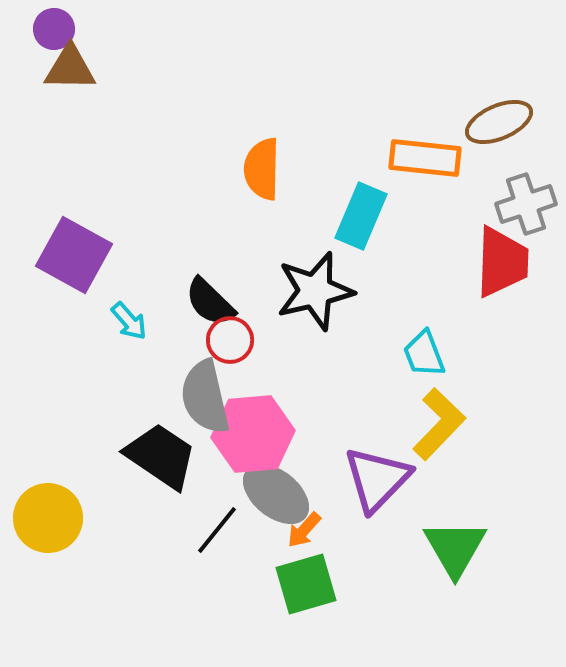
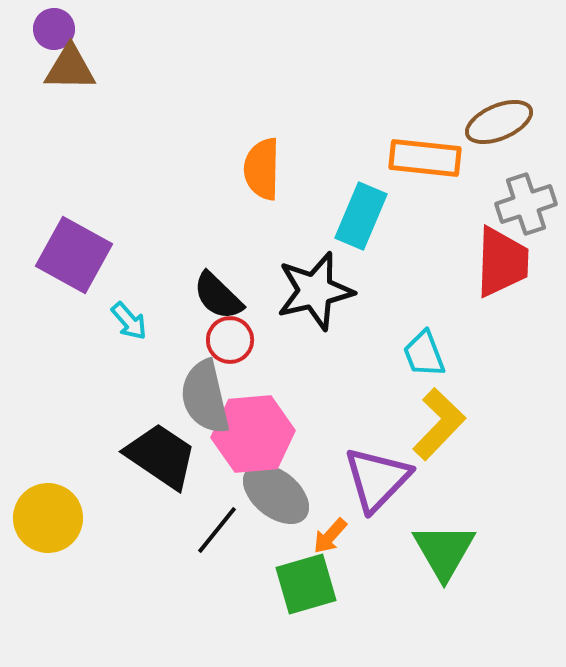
black semicircle: moved 8 px right, 6 px up
orange arrow: moved 26 px right, 6 px down
green triangle: moved 11 px left, 3 px down
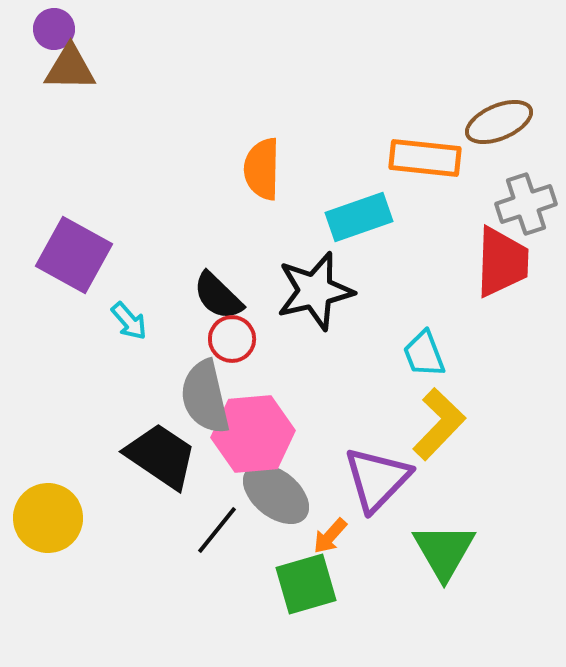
cyan rectangle: moved 2 px left, 1 px down; rotated 48 degrees clockwise
red circle: moved 2 px right, 1 px up
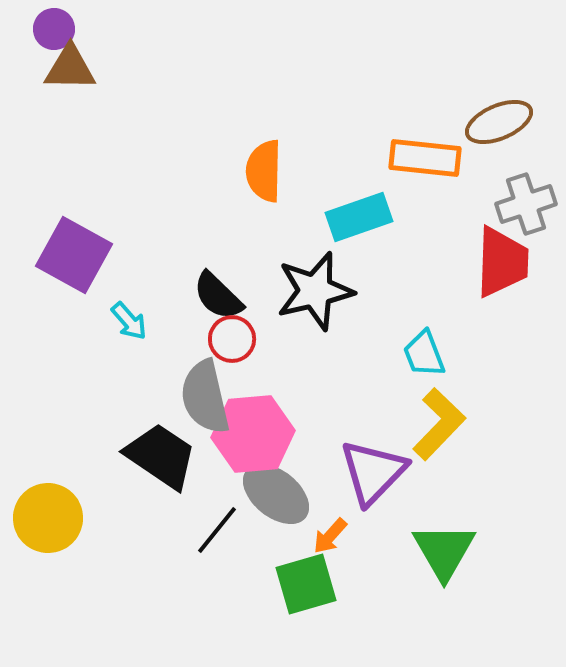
orange semicircle: moved 2 px right, 2 px down
purple triangle: moved 4 px left, 7 px up
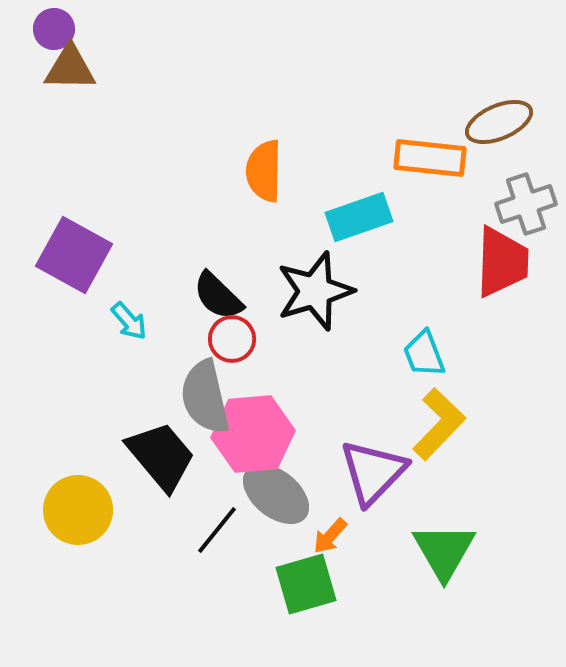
orange rectangle: moved 5 px right
black star: rotated 4 degrees counterclockwise
black trapezoid: rotated 16 degrees clockwise
yellow circle: moved 30 px right, 8 px up
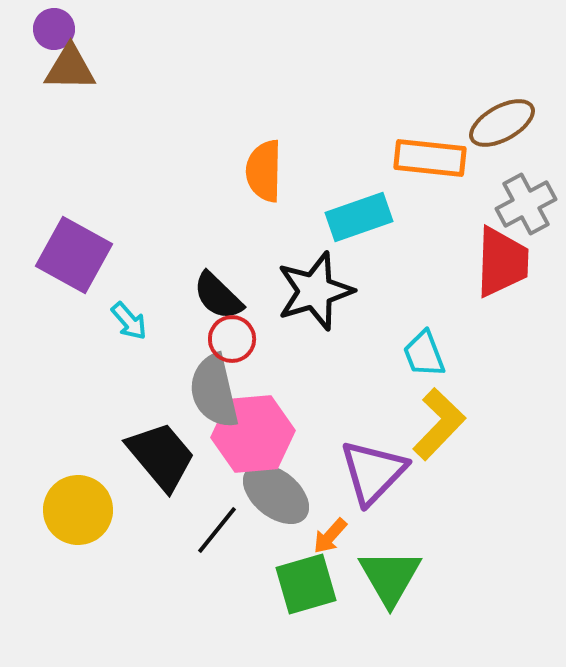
brown ellipse: moved 3 px right, 1 px down; rotated 6 degrees counterclockwise
gray cross: rotated 10 degrees counterclockwise
gray semicircle: moved 9 px right, 6 px up
green triangle: moved 54 px left, 26 px down
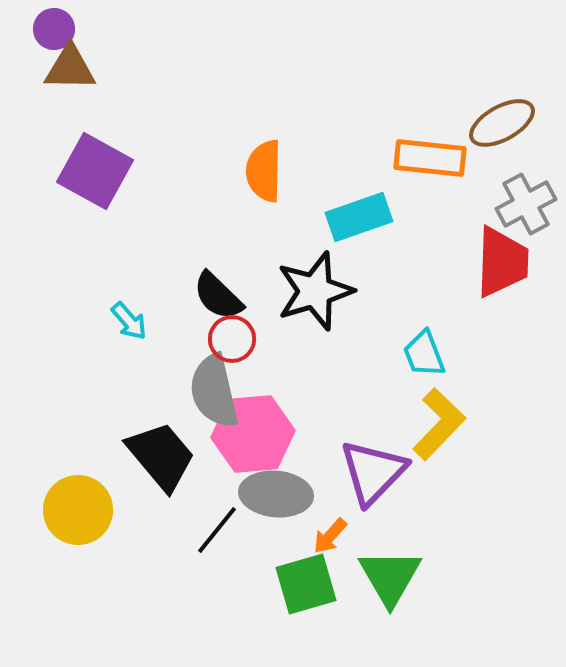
purple square: moved 21 px right, 84 px up
gray ellipse: rotated 34 degrees counterclockwise
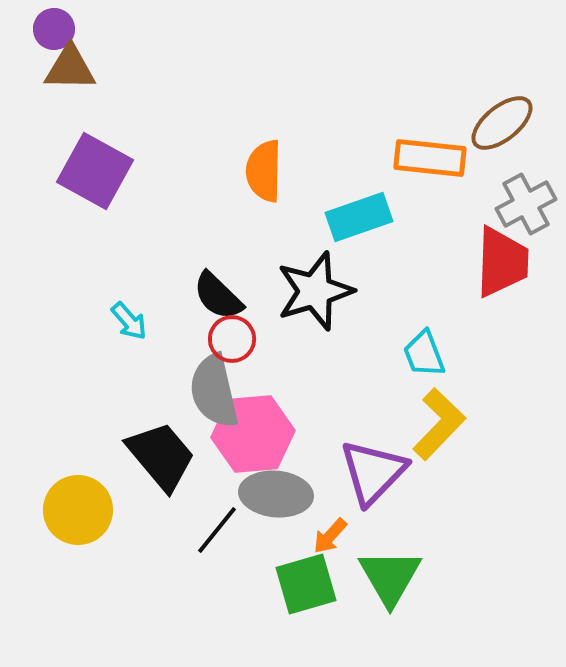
brown ellipse: rotated 10 degrees counterclockwise
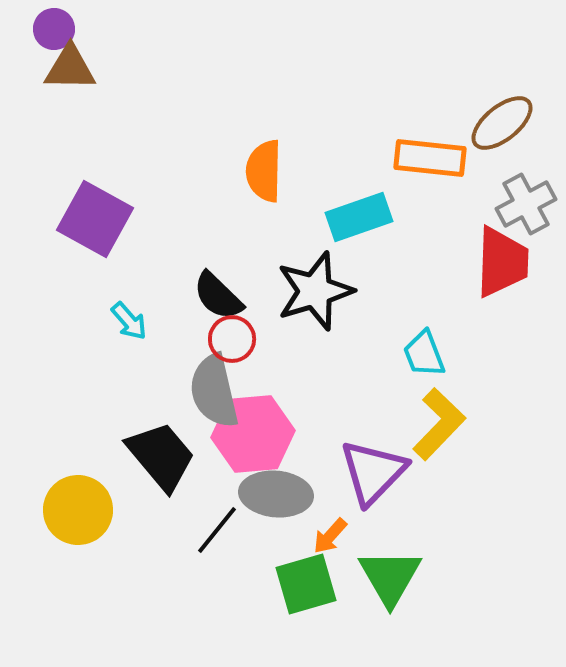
purple square: moved 48 px down
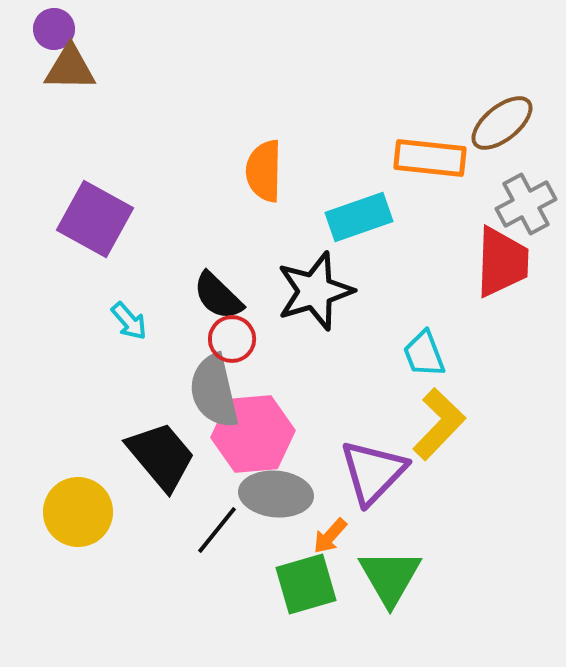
yellow circle: moved 2 px down
